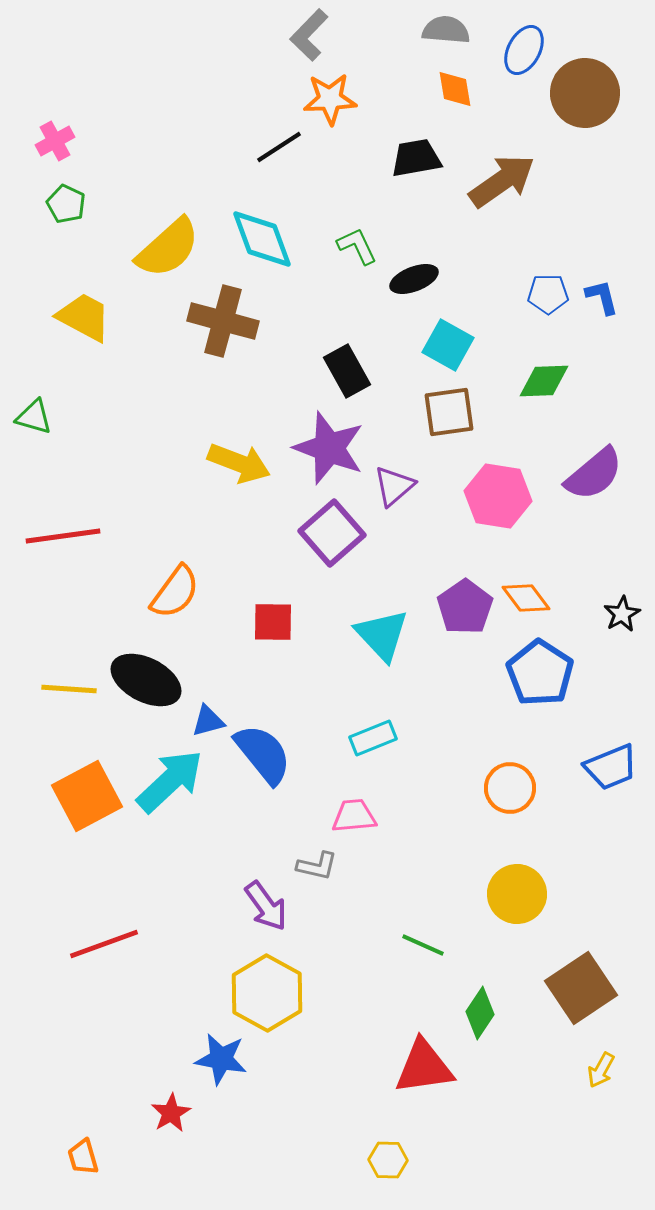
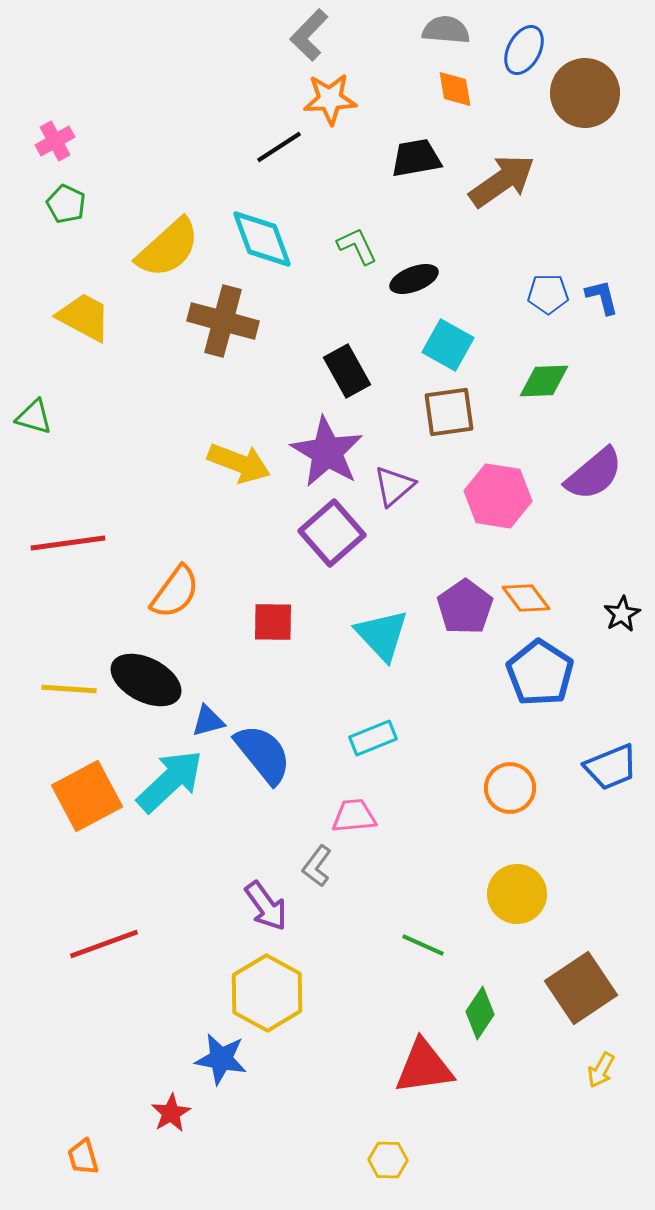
purple star at (329, 448): moved 2 px left, 4 px down; rotated 10 degrees clockwise
red line at (63, 536): moved 5 px right, 7 px down
gray L-shape at (317, 866): rotated 114 degrees clockwise
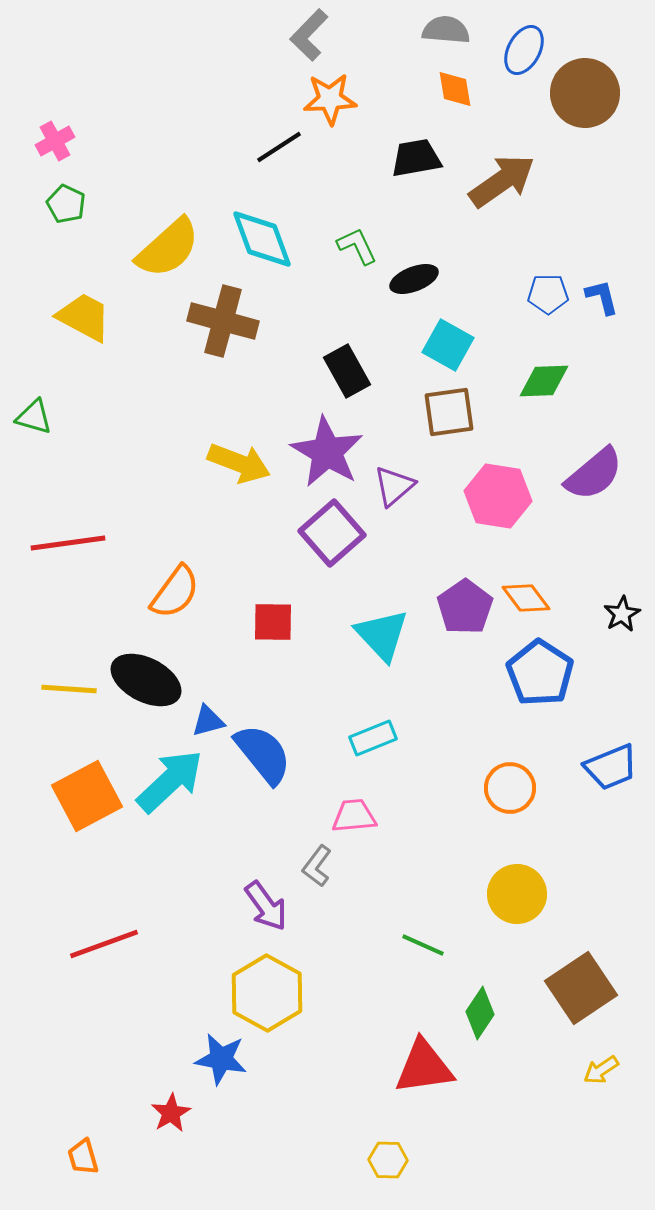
yellow arrow at (601, 1070): rotated 27 degrees clockwise
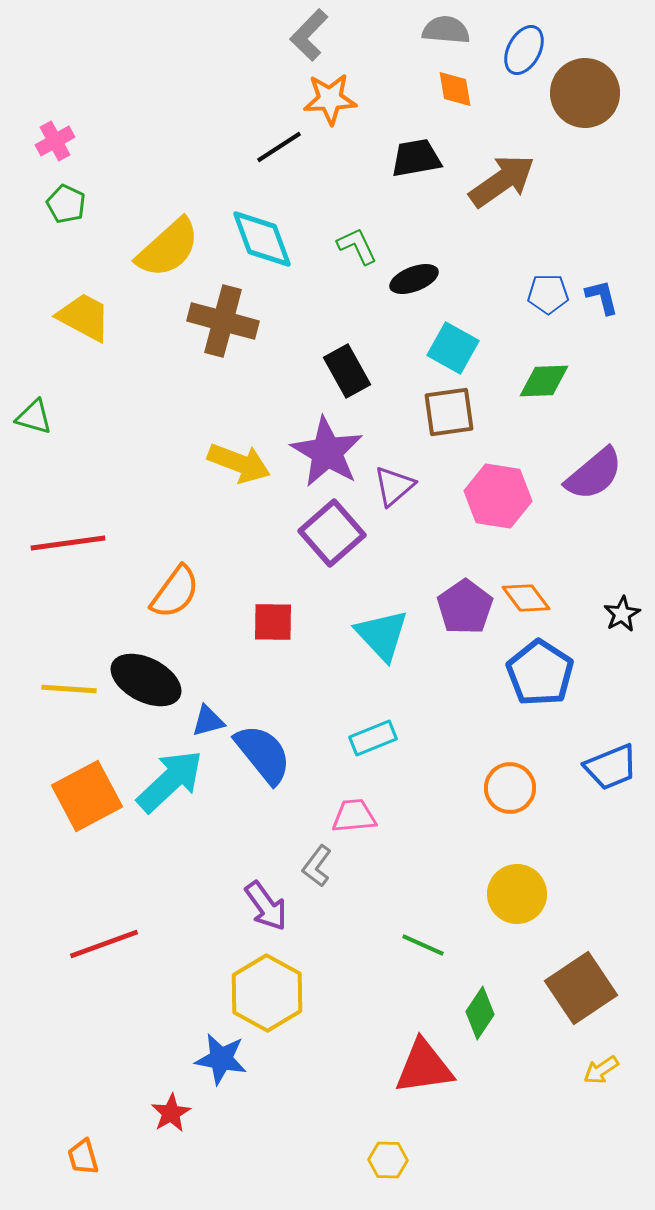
cyan square at (448, 345): moved 5 px right, 3 px down
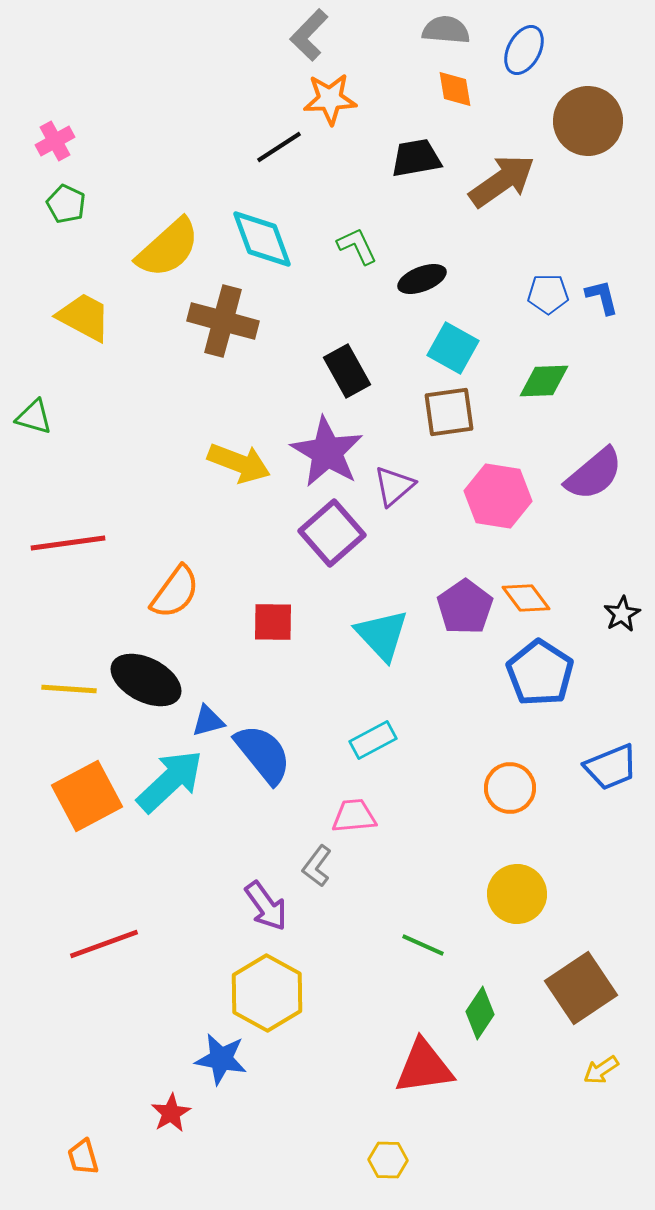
brown circle at (585, 93): moved 3 px right, 28 px down
black ellipse at (414, 279): moved 8 px right
cyan rectangle at (373, 738): moved 2 px down; rotated 6 degrees counterclockwise
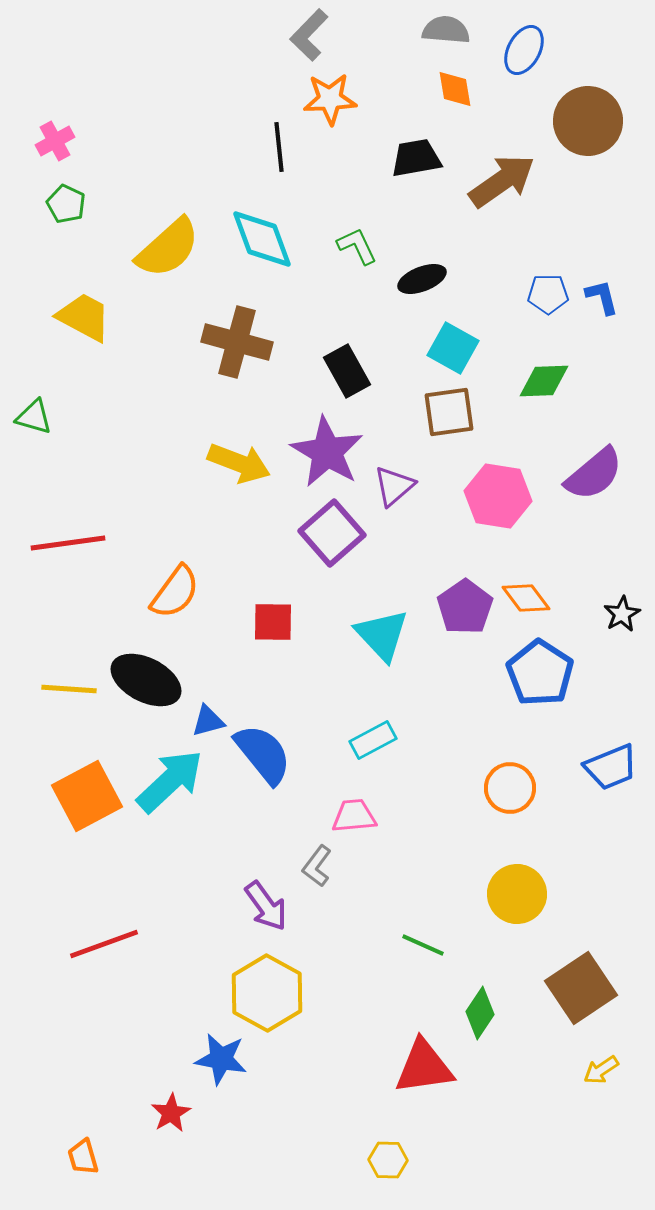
black line at (279, 147): rotated 63 degrees counterclockwise
brown cross at (223, 321): moved 14 px right, 21 px down
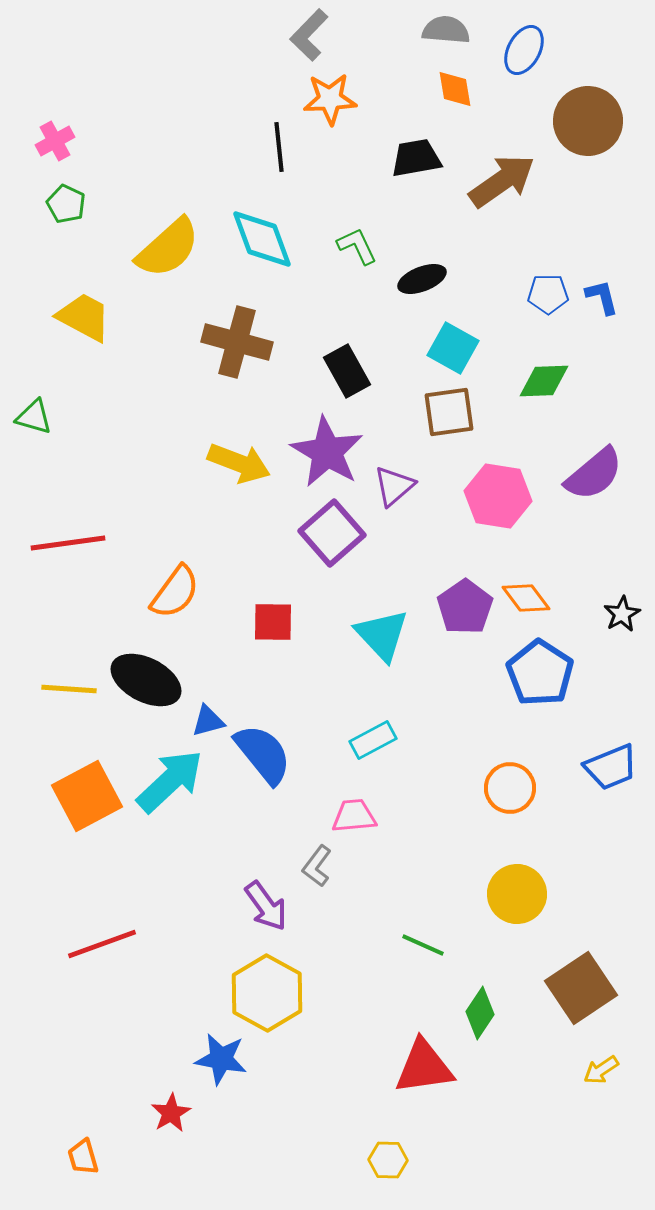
red line at (104, 944): moved 2 px left
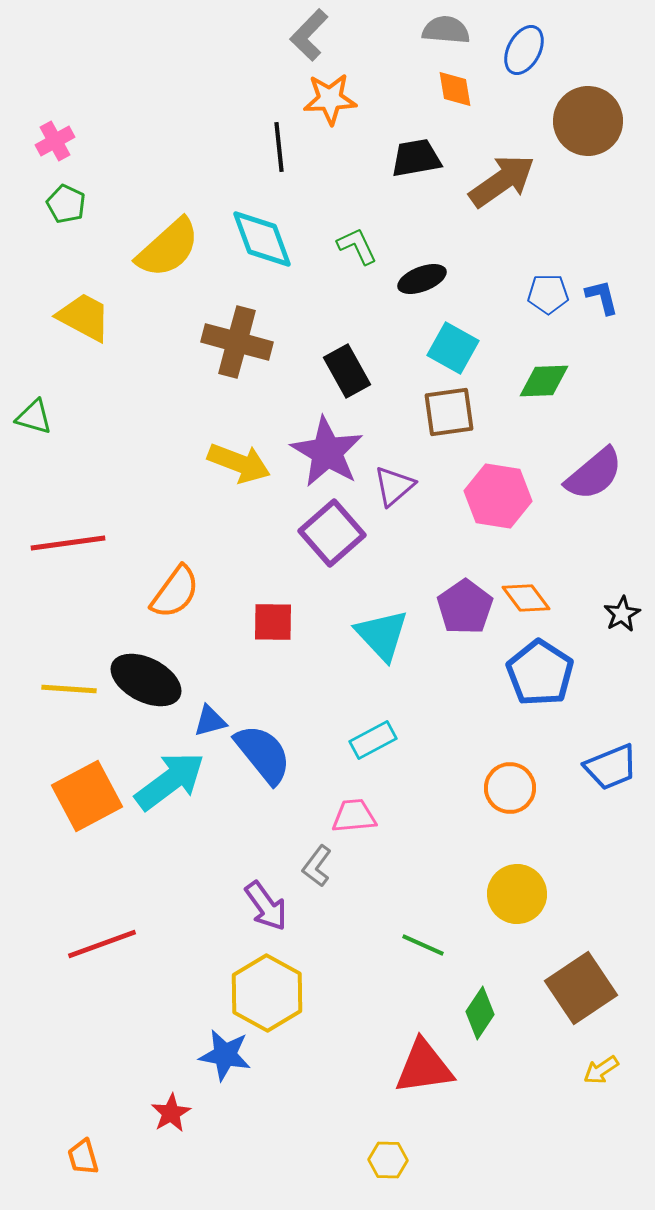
blue triangle at (208, 721): moved 2 px right
cyan arrow at (170, 781): rotated 6 degrees clockwise
blue star at (221, 1059): moved 4 px right, 4 px up
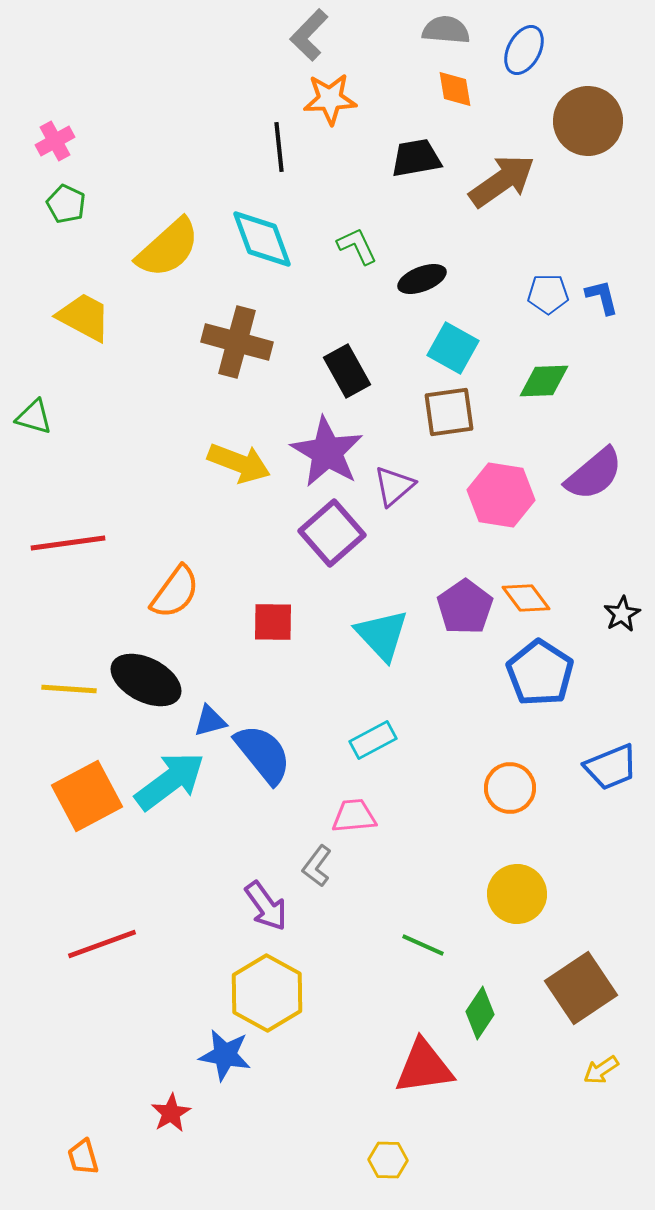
pink hexagon at (498, 496): moved 3 px right, 1 px up
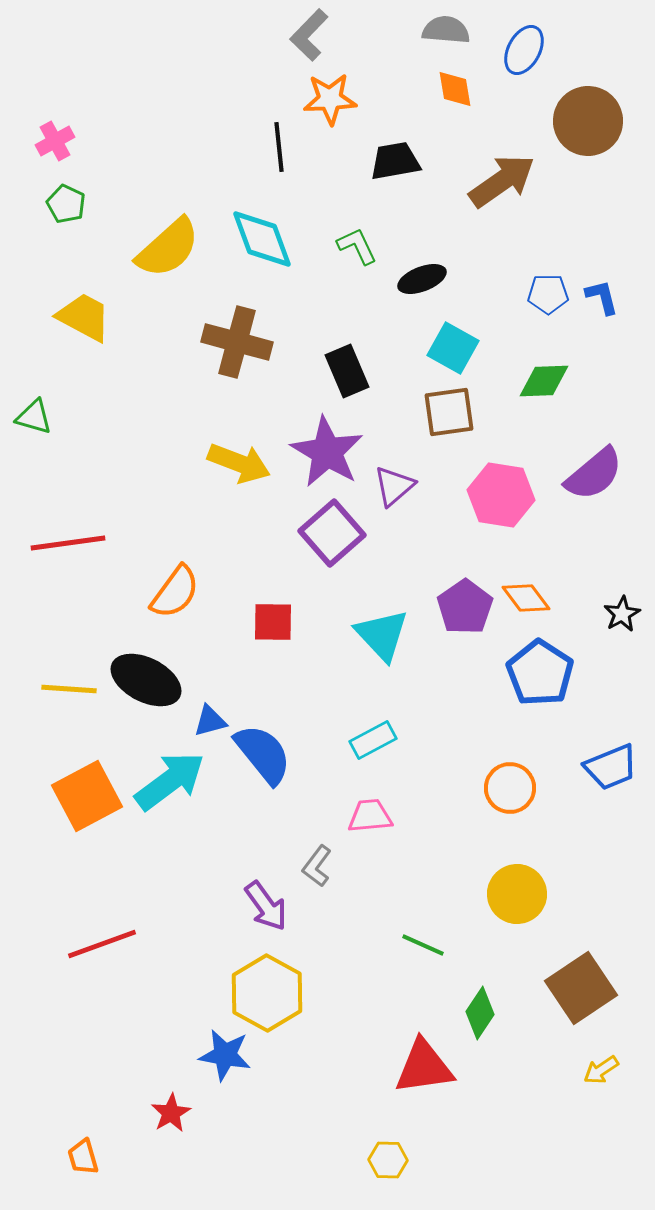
black trapezoid at (416, 158): moved 21 px left, 3 px down
black rectangle at (347, 371): rotated 6 degrees clockwise
pink trapezoid at (354, 816): moved 16 px right
